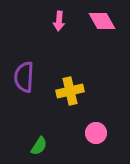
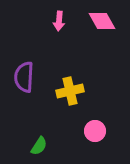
pink circle: moved 1 px left, 2 px up
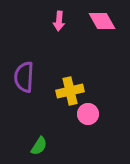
pink circle: moved 7 px left, 17 px up
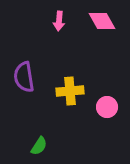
purple semicircle: rotated 12 degrees counterclockwise
yellow cross: rotated 8 degrees clockwise
pink circle: moved 19 px right, 7 px up
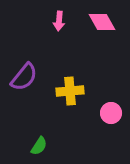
pink diamond: moved 1 px down
purple semicircle: rotated 132 degrees counterclockwise
pink circle: moved 4 px right, 6 px down
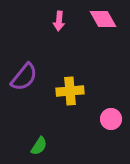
pink diamond: moved 1 px right, 3 px up
pink circle: moved 6 px down
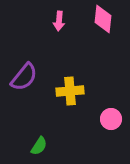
pink diamond: rotated 36 degrees clockwise
